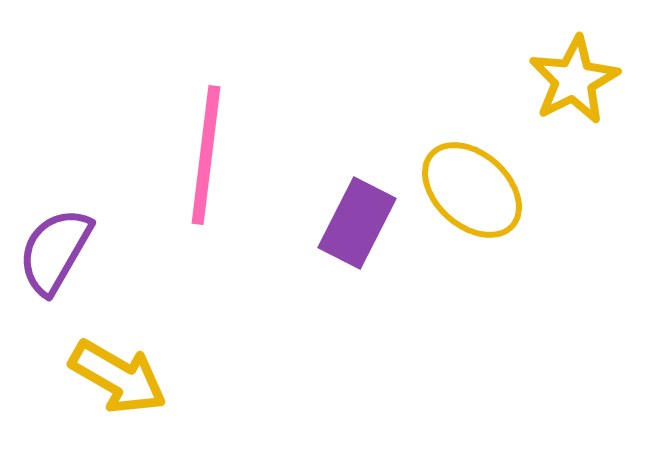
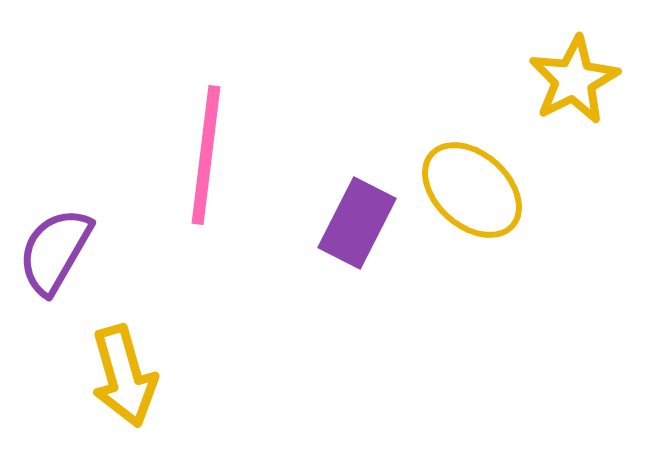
yellow arrow: moved 6 px right, 1 px up; rotated 44 degrees clockwise
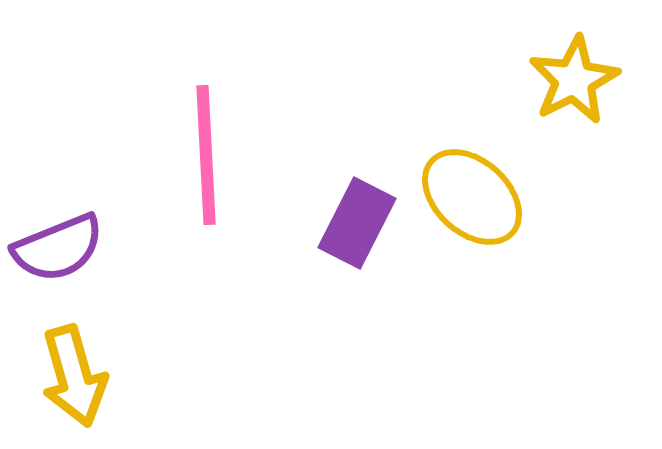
pink line: rotated 10 degrees counterclockwise
yellow ellipse: moved 7 px down
purple semicircle: moved 3 px right, 3 px up; rotated 142 degrees counterclockwise
yellow arrow: moved 50 px left
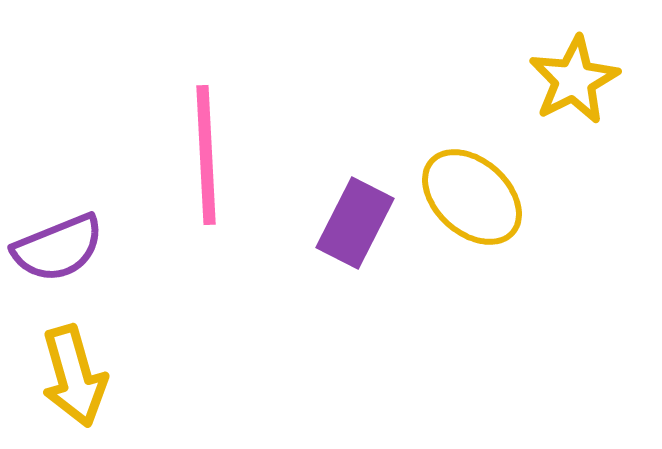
purple rectangle: moved 2 px left
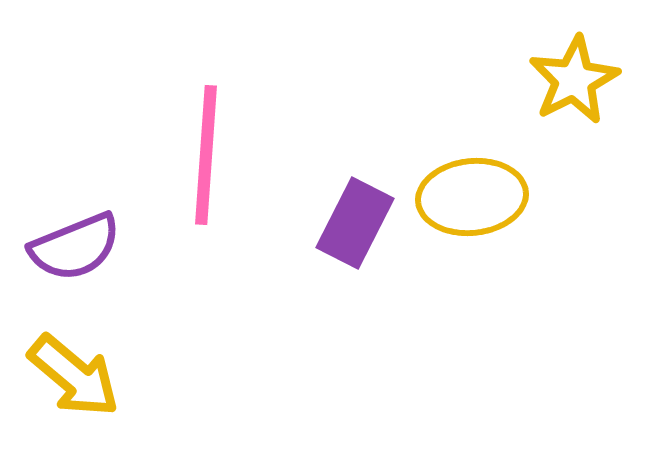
pink line: rotated 7 degrees clockwise
yellow ellipse: rotated 48 degrees counterclockwise
purple semicircle: moved 17 px right, 1 px up
yellow arrow: rotated 34 degrees counterclockwise
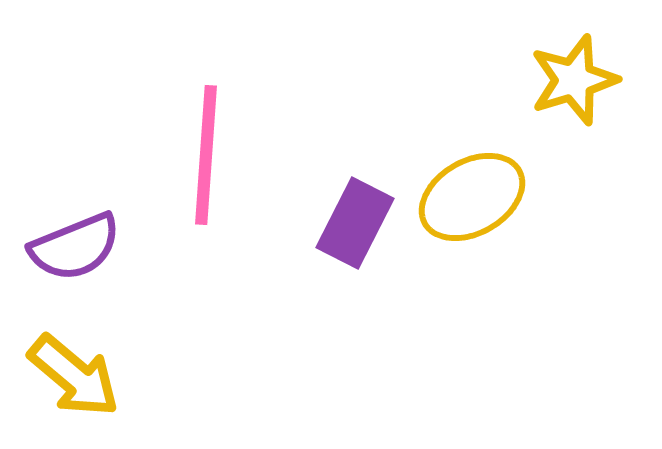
yellow star: rotated 10 degrees clockwise
yellow ellipse: rotated 24 degrees counterclockwise
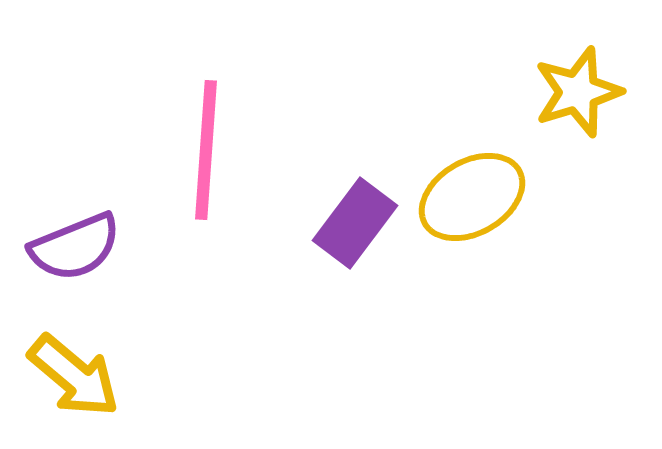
yellow star: moved 4 px right, 12 px down
pink line: moved 5 px up
purple rectangle: rotated 10 degrees clockwise
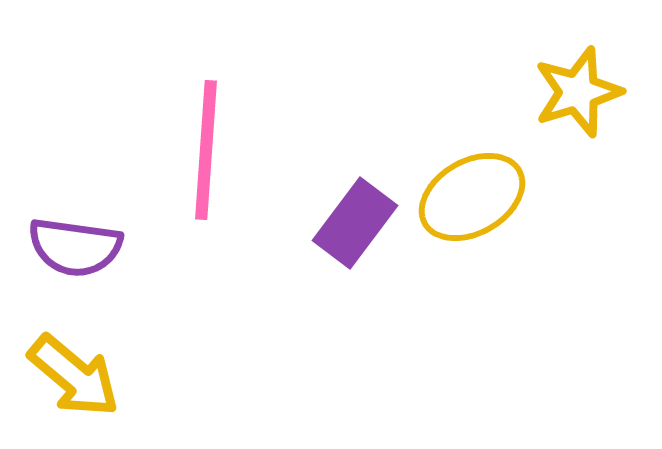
purple semicircle: rotated 30 degrees clockwise
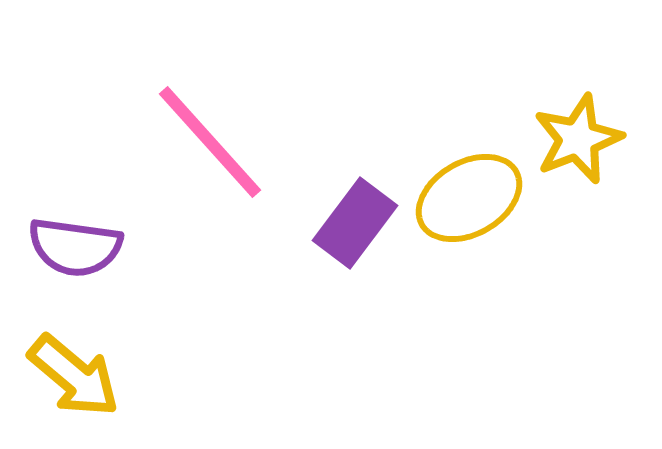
yellow star: moved 47 px down; rotated 4 degrees counterclockwise
pink line: moved 4 px right, 8 px up; rotated 46 degrees counterclockwise
yellow ellipse: moved 3 px left, 1 px down
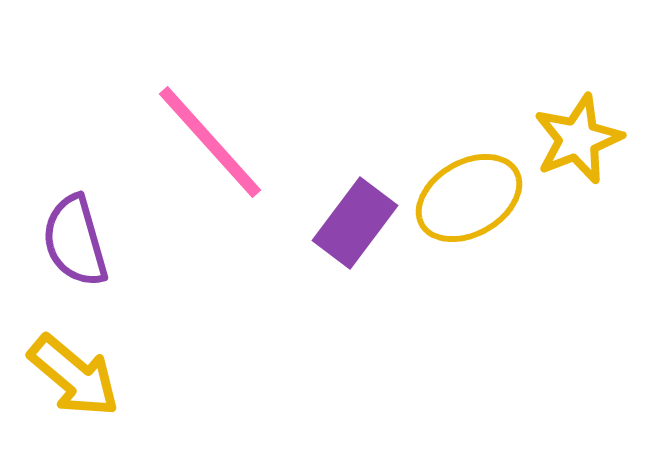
purple semicircle: moved 6 px up; rotated 66 degrees clockwise
